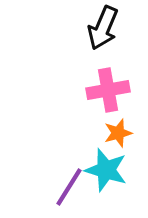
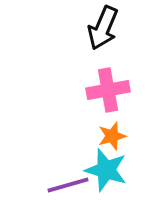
orange star: moved 6 px left, 3 px down
purple line: moved 1 px left, 2 px up; rotated 42 degrees clockwise
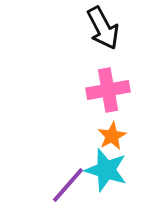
black arrow: rotated 51 degrees counterclockwise
orange star: rotated 12 degrees counterclockwise
purple line: rotated 33 degrees counterclockwise
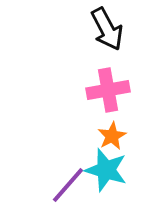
black arrow: moved 4 px right, 1 px down
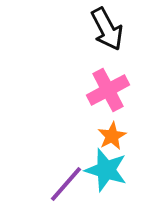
pink cross: rotated 18 degrees counterclockwise
purple line: moved 2 px left, 1 px up
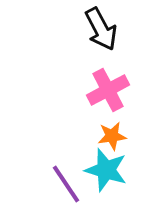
black arrow: moved 6 px left
orange star: rotated 20 degrees clockwise
purple line: rotated 75 degrees counterclockwise
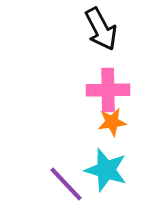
pink cross: rotated 27 degrees clockwise
orange star: moved 14 px up
purple line: rotated 9 degrees counterclockwise
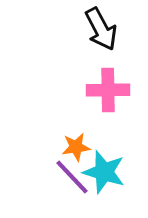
orange star: moved 36 px left, 25 px down
cyan star: moved 2 px left, 2 px down
purple line: moved 6 px right, 7 px up
